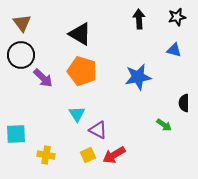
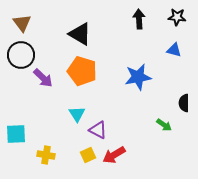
black star: rotated 18 degrees clockwise
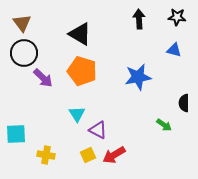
black circle: moved 3 px right, 2 px up
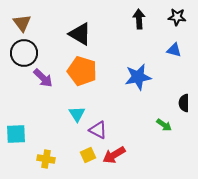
yellow cross: moved 4 px down
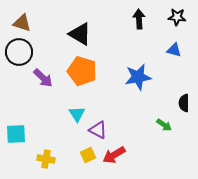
brown triangle: rotated 36 degrees counterclockwise
black circle: moved 5 px left, 1 px up
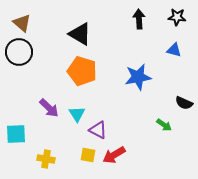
brown triangle: rotated 24 degrees clockwise
purple arrow: moved 6 px right, 30 px down
black semicircle: rotated 66 degrees counterclockwise
yellow square: rotated 35 degrees clockwise
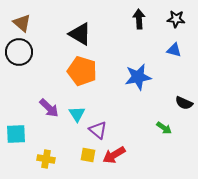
black star: moved 1 px left, 2 px down
green arrow: moved 3 px down
purple triangle: rotated 12 degrees clockwise
